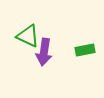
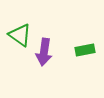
green triangle: moved 8 px left, 1 px up; rotated 10 degrees clockwise
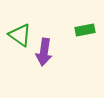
green rectangle: moved 20 px up
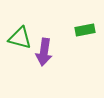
green triangle: moved 3 px down; rotated 20 degrees counterclockwise
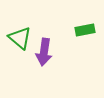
green triangle: rotated 25 degrees clockwise
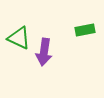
green triangle: moved 1 px left; rotated 15 degrees counterclockwise
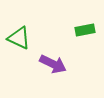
purple arrow: moved 9 px right, 12 px down; rotated 72 degrees counterclockwise
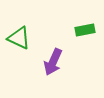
purple arrow: moved 2 px up; rotated 88 degrees clockwise
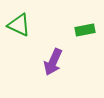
green triangle: moved 13 px up
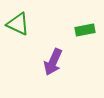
green triangle: moved 1 px left, 1 px up
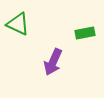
green rectangle: moved 3 px down
